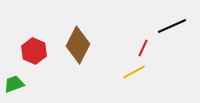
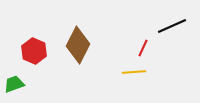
yellow line: rotated 25 degrees clockwise
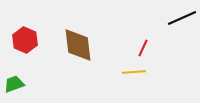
black line: moved 10 px right, 8 px up
brown diamond: rotated 33 degrees counterclockwise
red hexagon: moved 9 px left, 11 px up
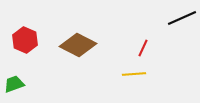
brown diamond: rotated 57 degrees counterclockwise
yellow line: moved 2 px down
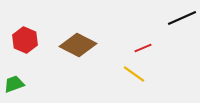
red line: rotated 42 degrees clockwise
yellow line: rotated 40 degrees clockwise
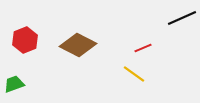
red hexagon: rotated 15 degrees clockwise
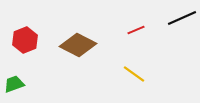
red line: moved 7 px left, 18 px up
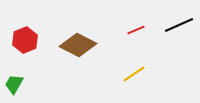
black line: moved 3 px left, 7 px down
yellow line: rotated 70 degrees counterclockwise
green trapezoid: rotated 40 degrees counterclockwise
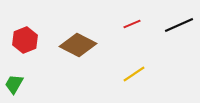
red line: moved 4 px left, 6 px up
